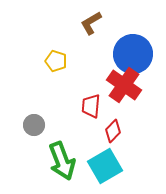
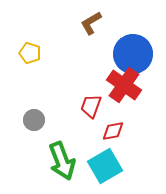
yellow pentagon: moved 26 px left, 8 px up
red trapezoid: rotated 15 degrees clockwise
gray circle: moved 5 px up
red diamond: rotated 35 degrees clockwise
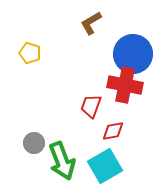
red cross: moved 1 px right; rotated 24 degrees counterclockwise
gray circle: moved 23 px down
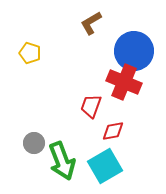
blue circle: moved 1 px right, 3 px up
red cross: moved 1 px left, 3 px up; rotated 12 degrees clockwise
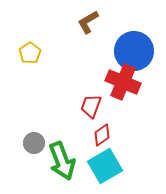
brown L-shape: moved 3 px left, 1 px up
yellow pentagon: rotated 20 degrees clockwise
red cross: moved 1 px left
red diamond: moved 11 px left, 4 px down; rotated 25 degrees counterclockwise
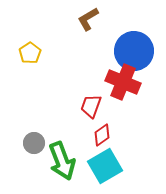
brown L-shape: moved 3 px up
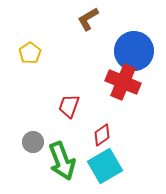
red trapezoid: moved 22 px left
gray circle: moved 1 px left, 1 px up
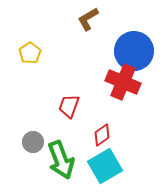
green arrow: moved 1 px left, 1 px up
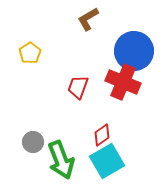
red trapezoid: moved 9 px right, 19 px up
cyan square: moved 2 px right, 5 px up
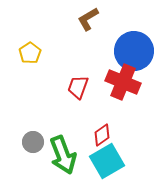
green arrow: moved 2 px right, 5 px up
